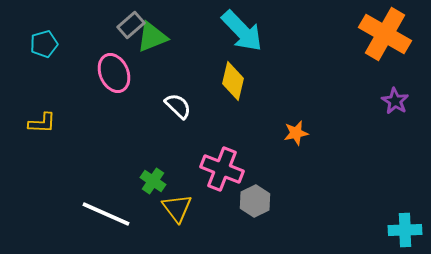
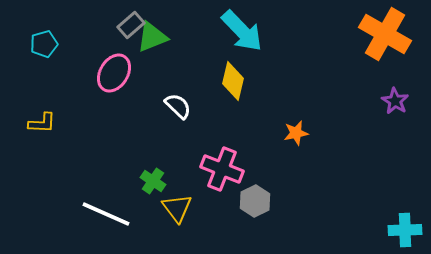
pink ellipse: rotated 54 degrees clockwise
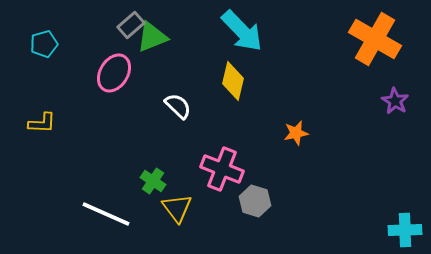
orange cross: moved 10 px left, 5 px down
gray hexagon: rotated 16 degrees counterclockwise
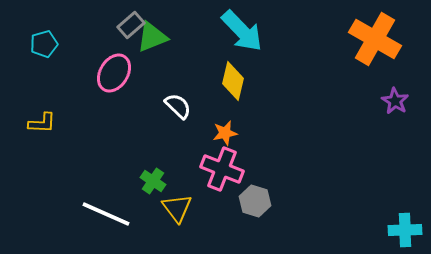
orange star: moved 71 px left
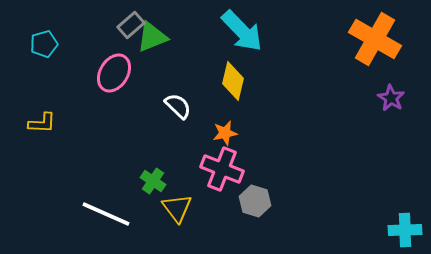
purple star: moved 4 px left, 3 px up
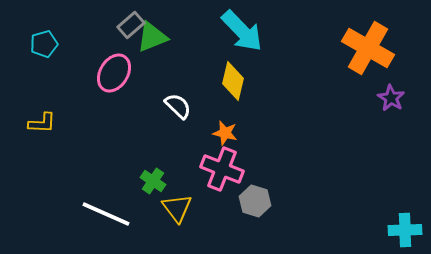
orange cross: moved 7 px left, 9 px down
orange star: rotated 25 degrees clockwise
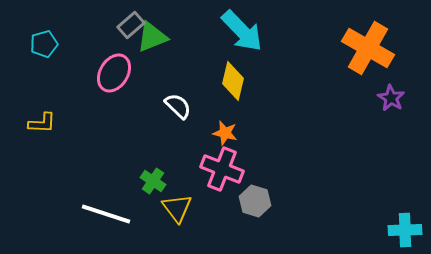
white line: rotated 6 degrees counterclockwise
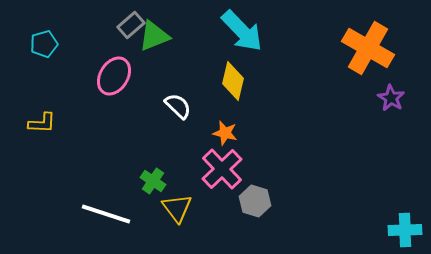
green triangle: moved 2 px right, 1 px up
pink ellipse: moved 3 px down
pink cross: rotated 24 degrees clockwise
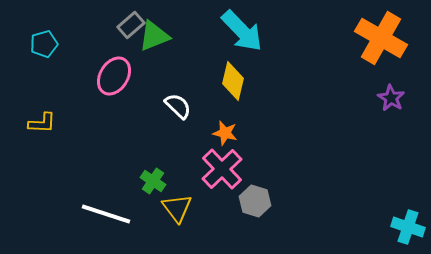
orange cross: moved 13 px right, 10 px up
cyan cross: moved 3 px right, 3 px up; rotated 20 degrees clockwise
